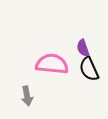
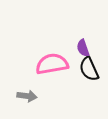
pink semicircle: rotated 16 degrees counterclockwise
gray arrow: rotated 72 degrees counterclockwise
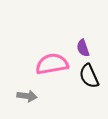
black semicircle: moved 7 px down
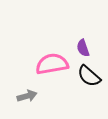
black semicircle: rotated 25 degrees counterclockwise
gray arrow: rotated 24 degrees counterclockwise
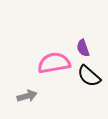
pink semicircle: moved 2 px right, 1 px up
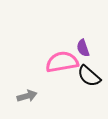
pink semicircle: moved 8 px right, 1 px up
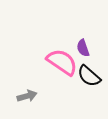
pink semicircle: rotated 44 degrees clockwise
